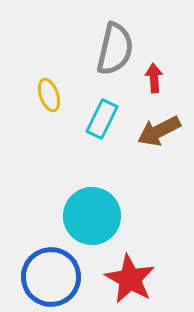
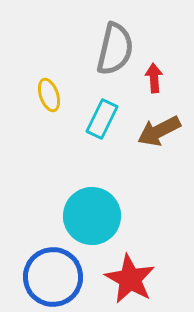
blue circle: moved 2 px right
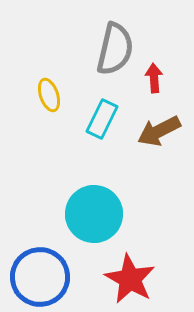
cyan circle: moved 2 px right, 2 px up
blue circle: moved 13 px left
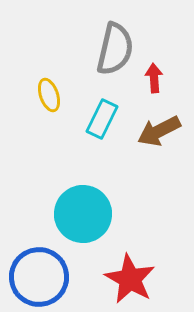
cyan circle: moved 11 px left
blue circle: moved 1 px left
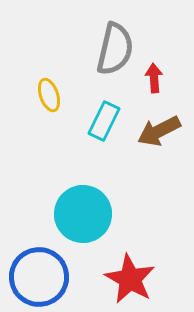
cyan rectangle: moved 2 px right, 2 px down
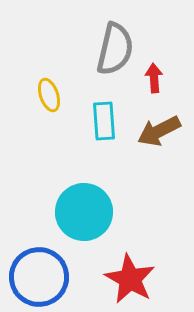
cyan rectangle: rotated 30 degrees counterclockwise
cyan circle: moved 1 px right, 2 px up
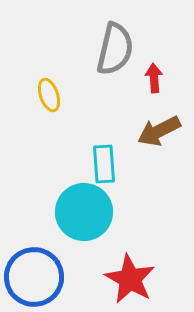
cyan rectangle: moved 43 px down
blue circle: moved 5 px left
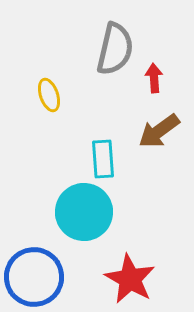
brown arrow: rotated 9 degrees counterclockwise
cyan rectangle: moved 1 px left, 5 px up
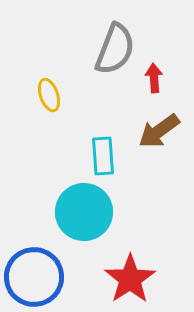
gray semicircle: rotated 8 degrees clockwise
cyan rectangle: moved 3 px up
red star: rotated 9 degrees clockwise
